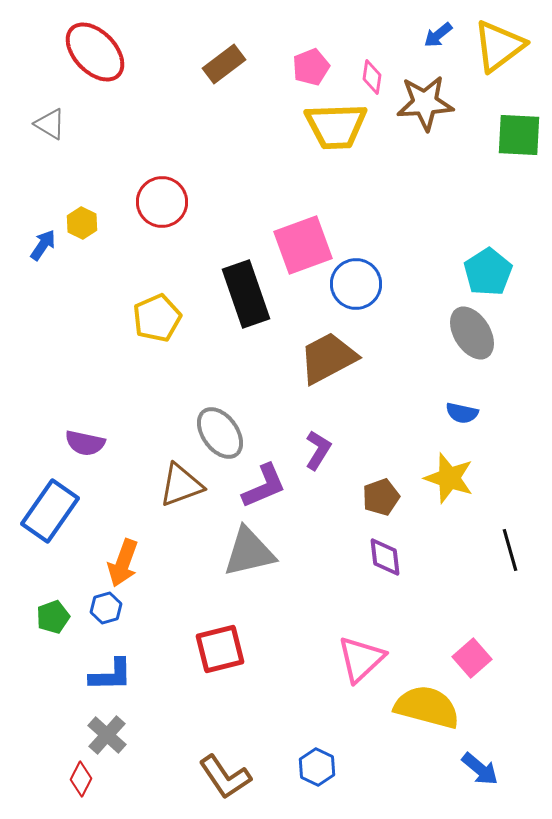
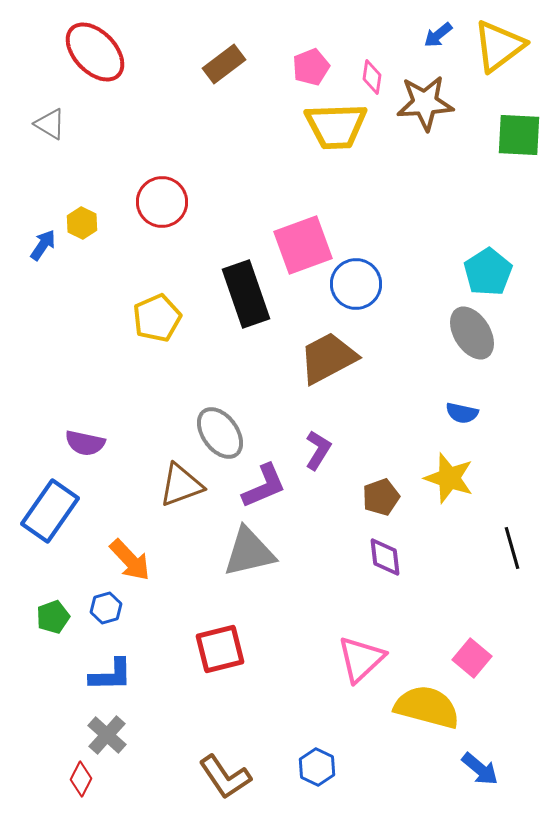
black line at (510, 550): moved 2 px right, 2 px up
orange arrow at (123, 563): moved 7 px right, 3 px up; rotated 63 degrees counterclockwise
pink square at (472, 658): rotated 9 degrees counterclockwise
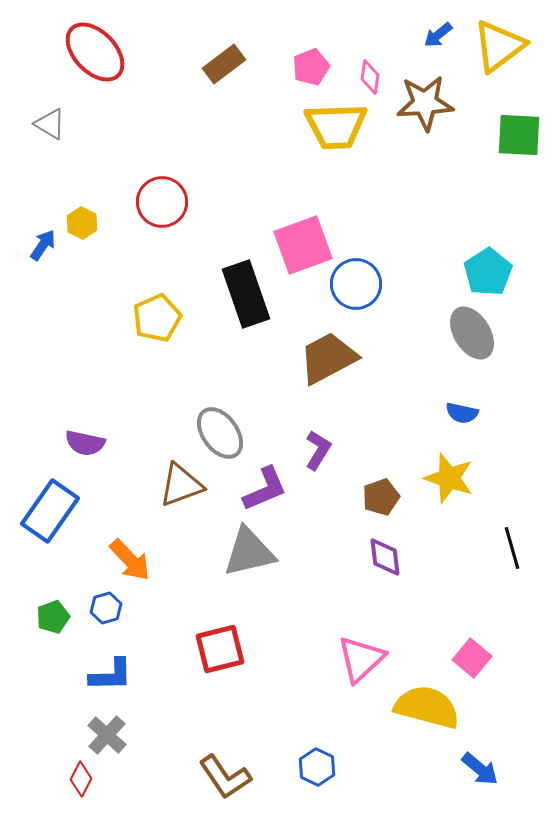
pink diamond at (372, 77): moved 2 px left
purple L-shape at (264, 486): moved 1 px right, 3 px down
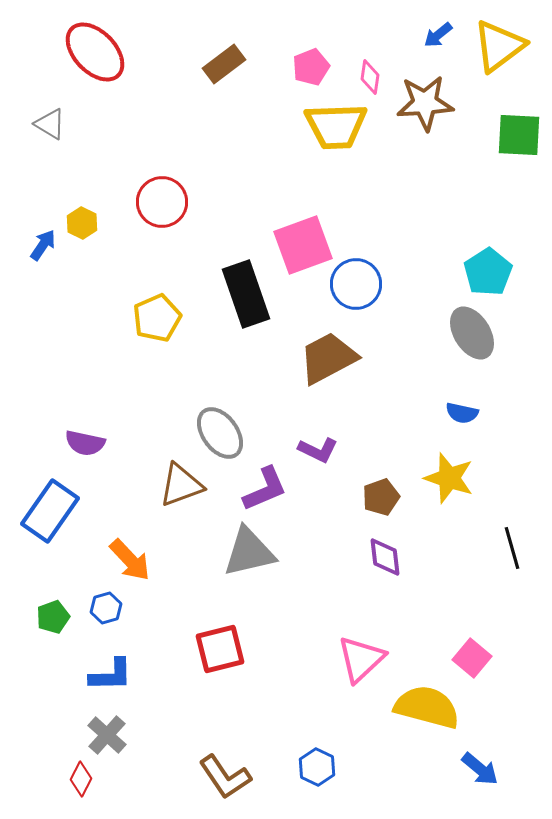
purple L-shape at (318, 450): rotated 84 degrees clockwise
